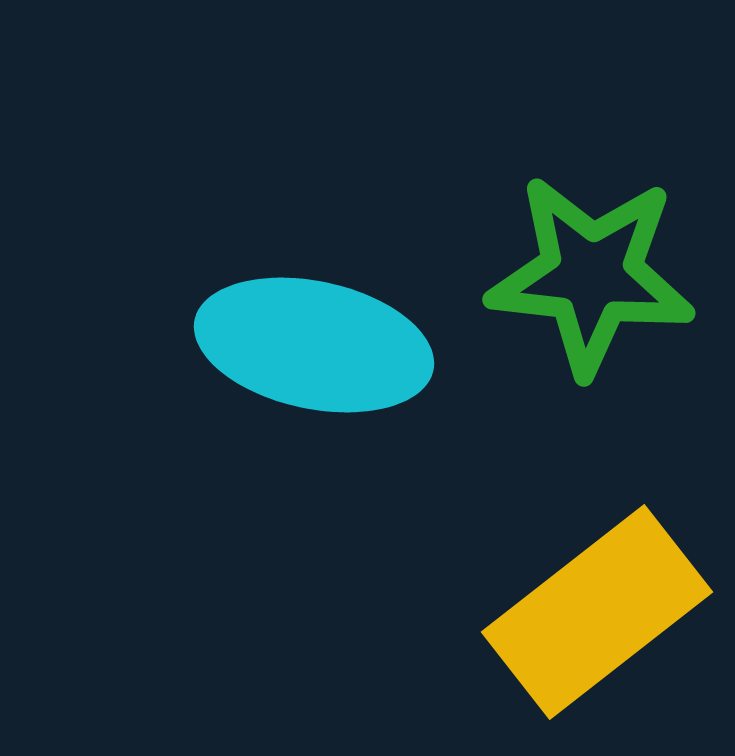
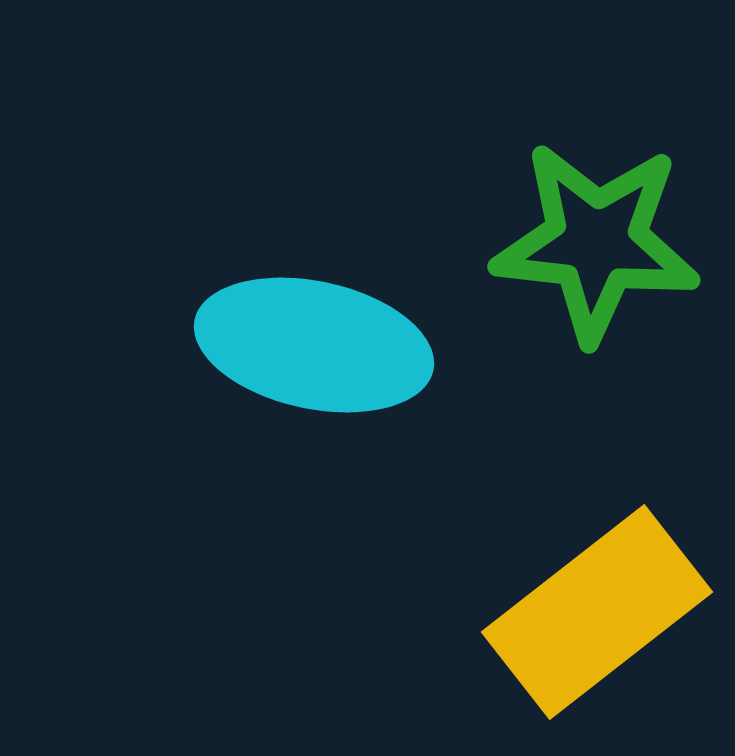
green star: moved 5 px right, 33 px up
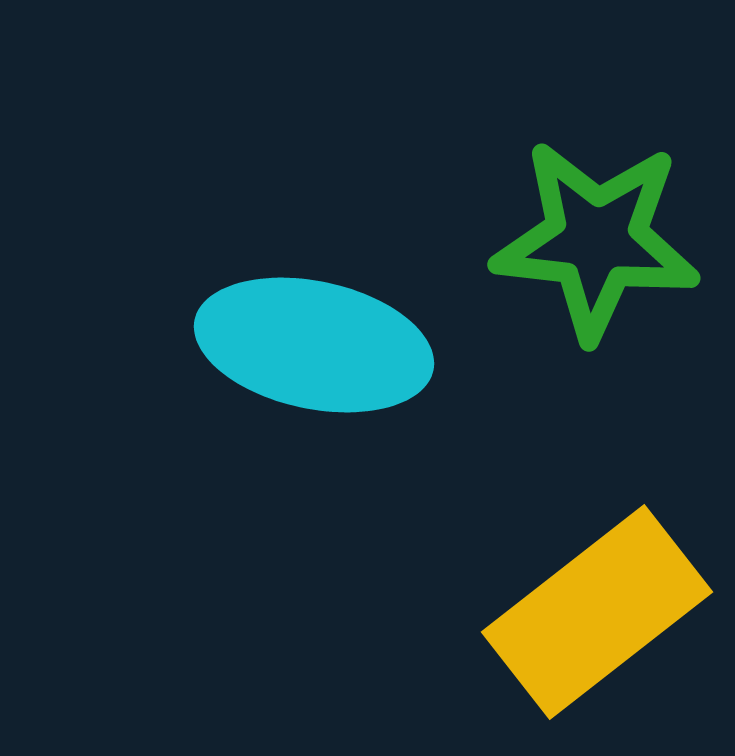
green star: moved 2 px up
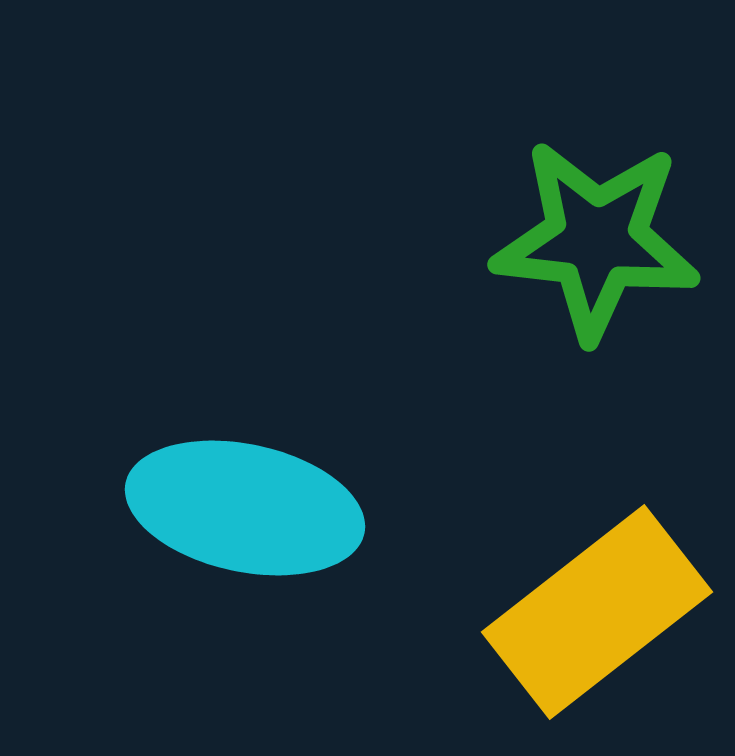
cyan ellipse: moved 69 px left, 163 px down
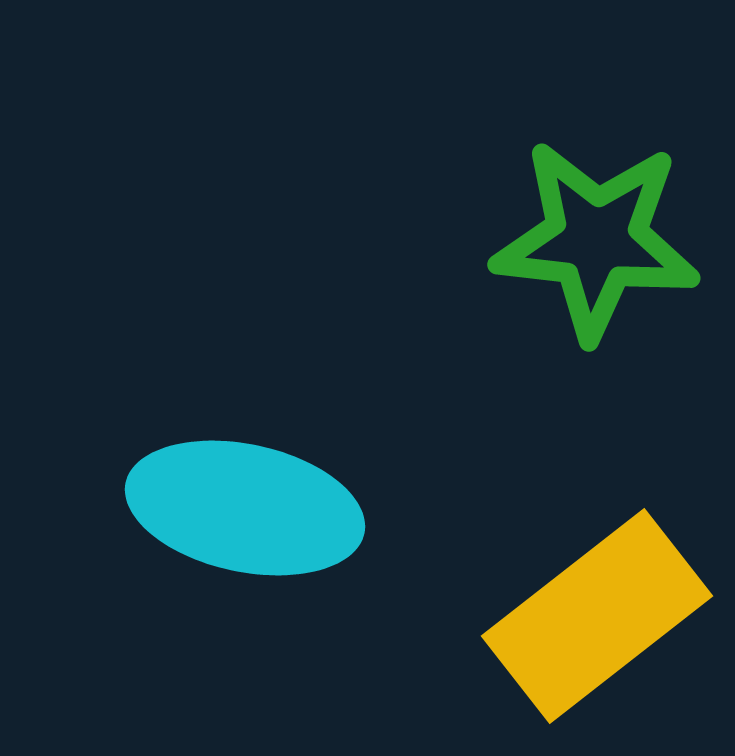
yellow rectangle: moved 4 px down
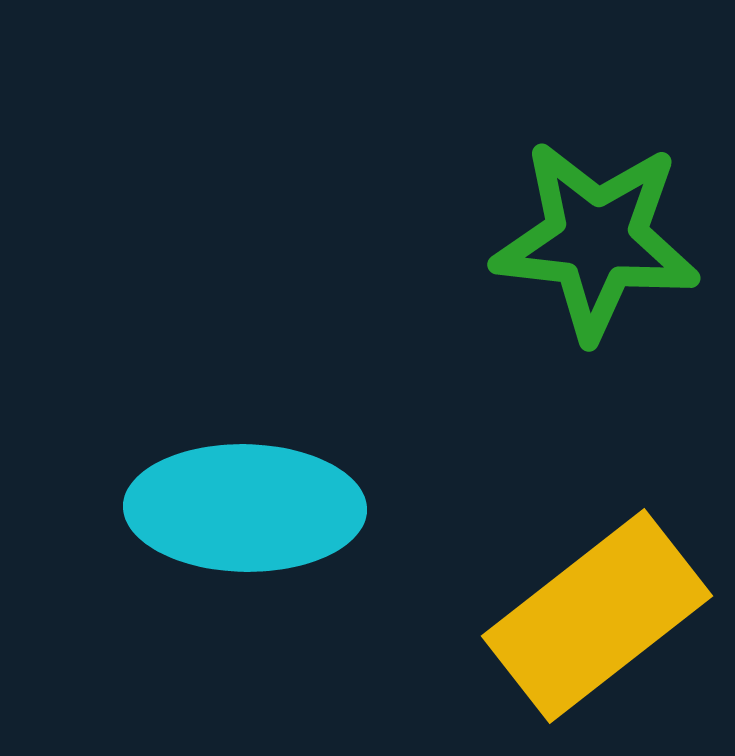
cyan ellipse: rotated 11 degrees counterclockwise
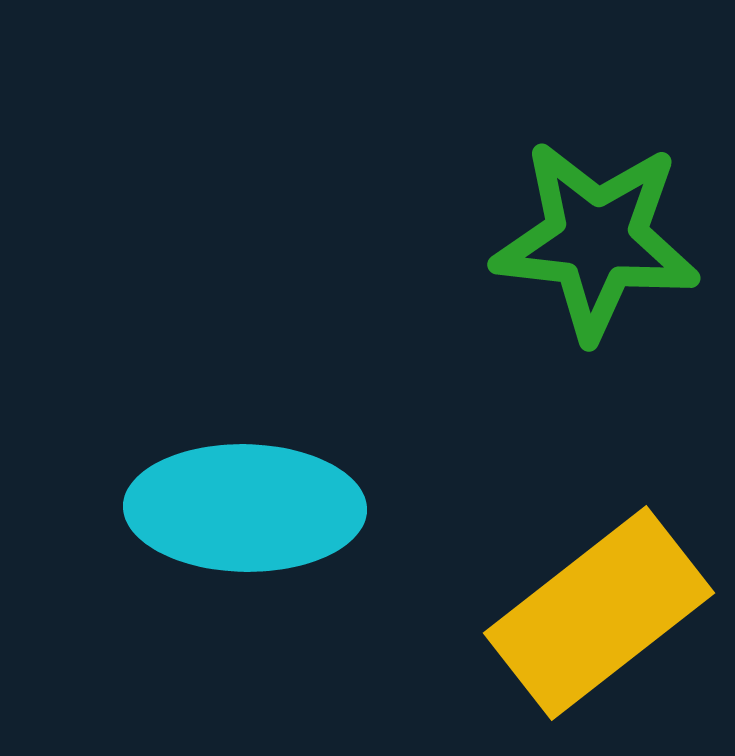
yellow rectangle: moved 2 px right, 3 px up
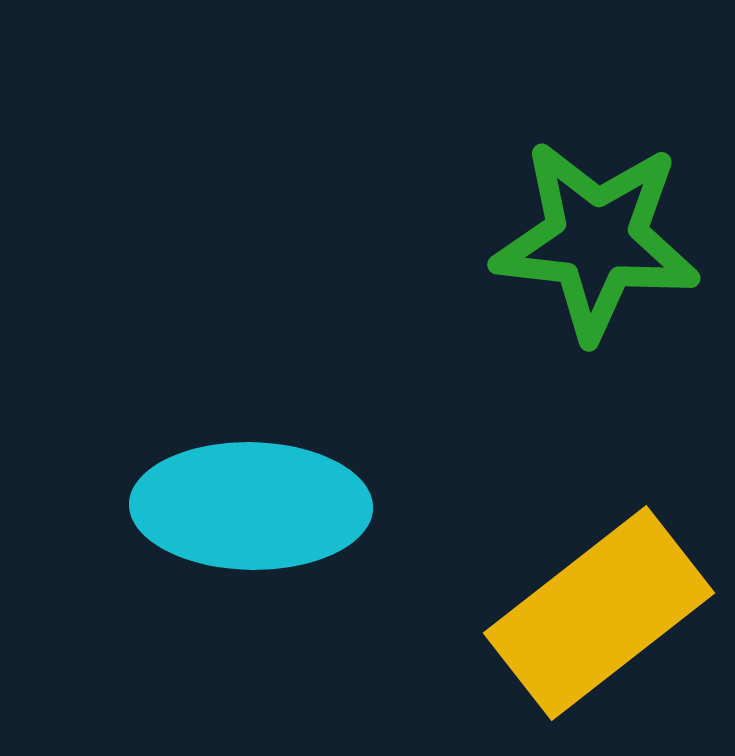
cyan ellipse: moved 6 px right, 2 px up
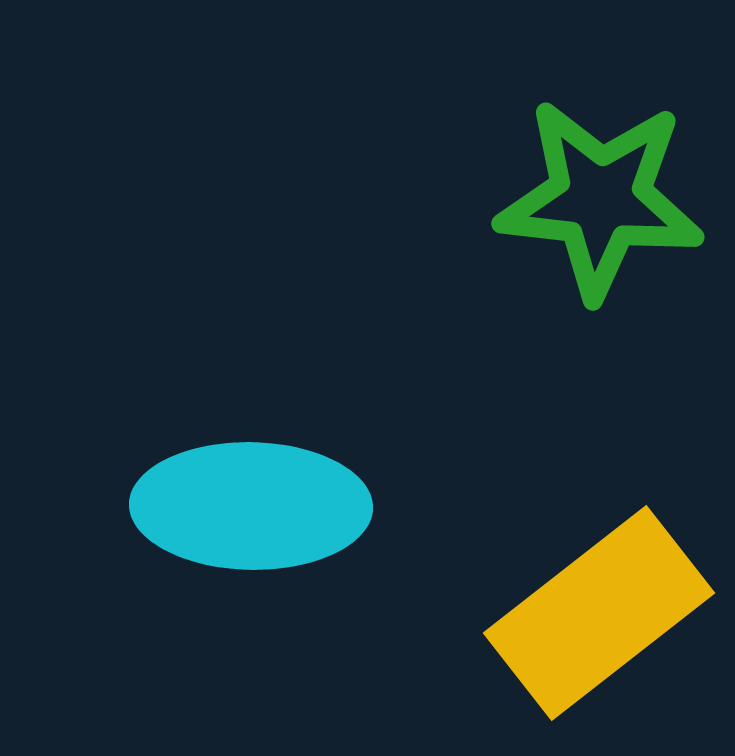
green star: moved 4 px right, 41 px up
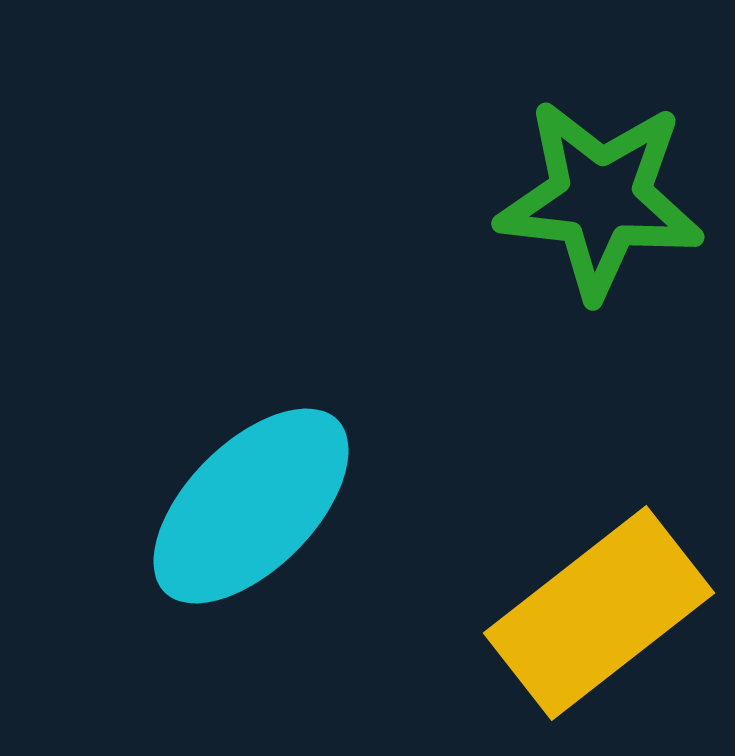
cyan ellipse: rotated 46 degrees counterclockwise
